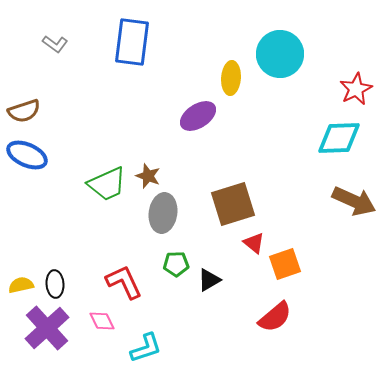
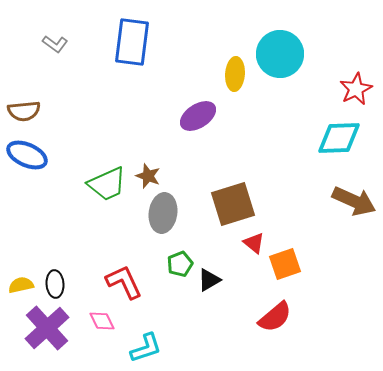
yellow ellipse: moved 4 px right, 4 px up
brown semicircle: rotated 12 degrees clockwise
green pentagon: moved 4 px right; rotated 20 degrees counterclockwise
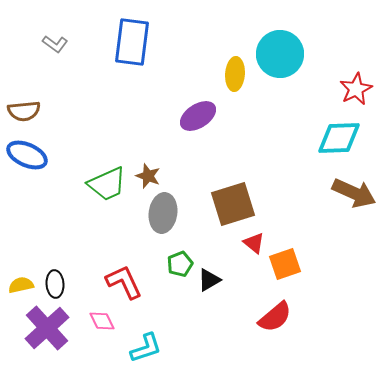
brown arrow: moved 8 px up
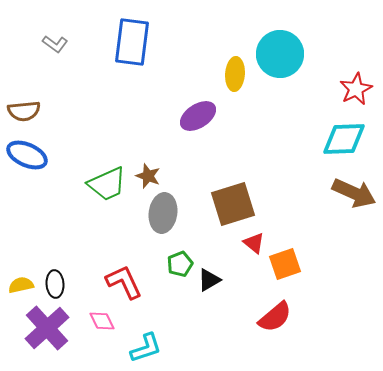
cyan diamond: moved 5 px right, 1 px down
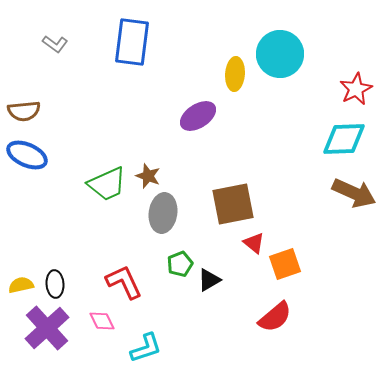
brown square: rotated 6 degrees clockwise
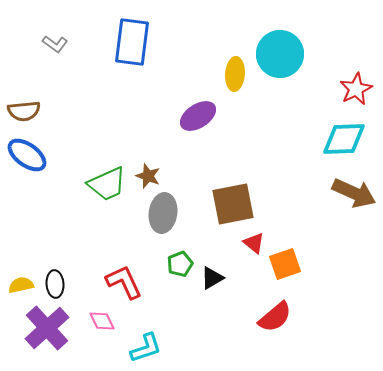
blue ellipse: rotated 12 degrees clockwise
black triangle: moved 3 px right, 2 px up
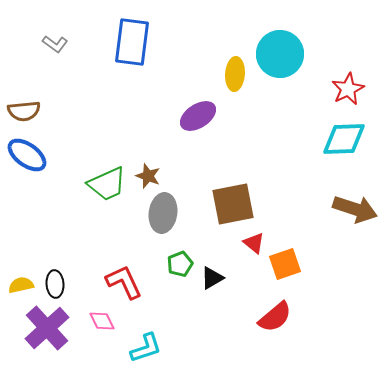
red star: moved 8 px left
brown arrow: moved 1 px right, 16 px down; rotated 6 degrees counterclockwise
